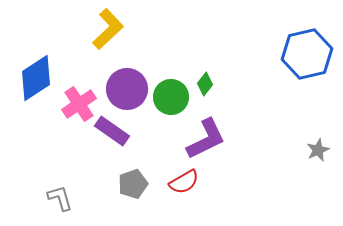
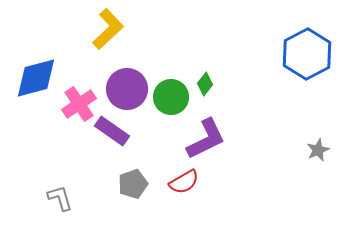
blue hexagon: rotated 15 degrees counterclockwise
blue diamond: rotated 18 degrees clockwise
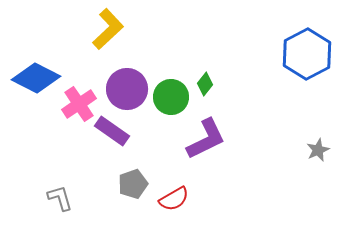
blue diamond: rotated 42 degrees clockwise
red semicircle: moved 10 px left, 17 px down
